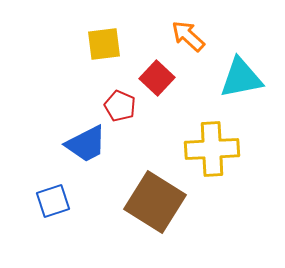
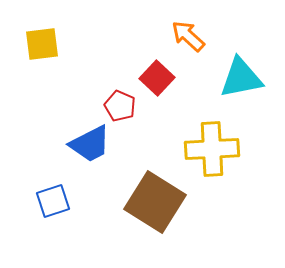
yellow square: moved 62 px left
blue trapezoid: moved 4 px right
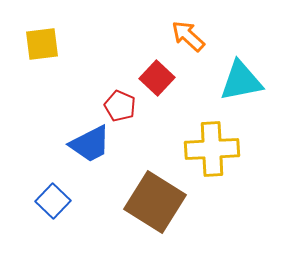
cyan triangle: moved 3 px down
blue square: rotated 28 degrees counterclockwise
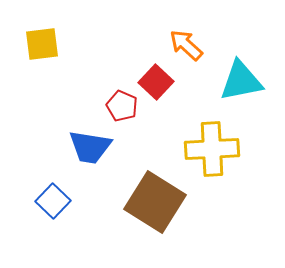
orange arrow: moved 2 px left, 9 px down
red square: moved 1 px left, 4 px down
red pentagon: moved 2 px right
blue trapezoid: moved 3 px down; rotated 36 degrees clockwise
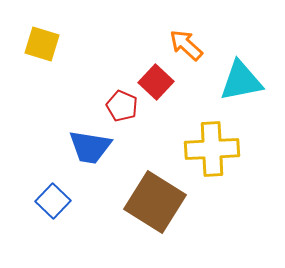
yellow square: rotated 24 degrees clockwise
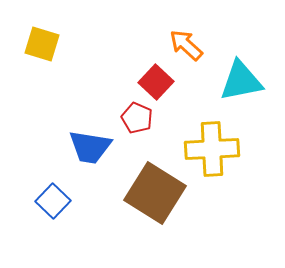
red pentagon: moved 15 px right, 12 px down
brown square: moved 9 px up
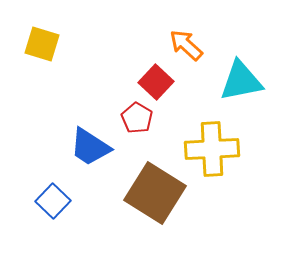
red pentagon: rotated 8 degrees clockwise
blue trapezoid: rotated 24 degrees clockwise
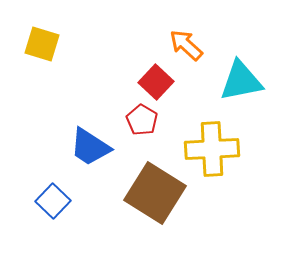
red pentagon: moved 5 px right, 2 px down
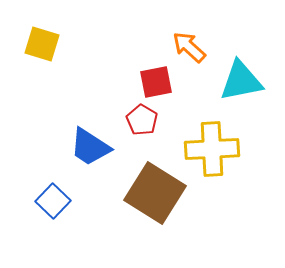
orange arrow: moved 3 px right, 2 px down
red square: rotated 36 degrees clockwise
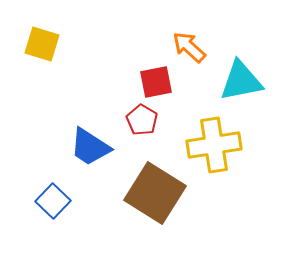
yellow cross: moved 2 px right, 4 px up; rotated 6 degrees counterclockwise
